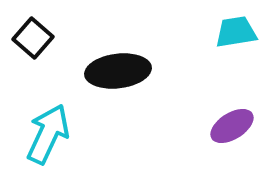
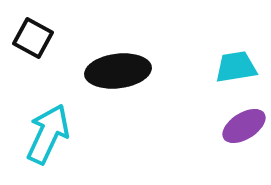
cyan trapezoid: moved 35 px down
black square: rotated 12 degrees counterclockwise
purple ellipse: moved 12 px right
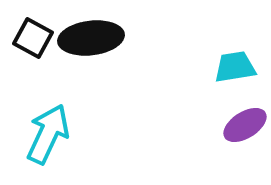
cyan trapezoid: moved 1 px left
black ellipse: moved 27 px left, 33 px up
purple ellipse: moved 1 px right, 1 px up
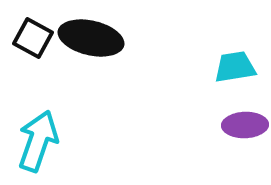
black ellipse: rotated 20 degrees clockwise
purple ellipse: rotated 30 degrees clockwise
cyan arrow: moved 10 px left, 7 px down; rotated 6 degrees counterclockwise
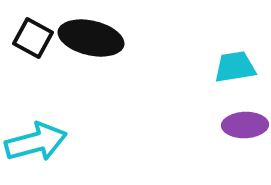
cyan arrow: moved 2 px left, 1 px down; rotated 56 degrees clockwise
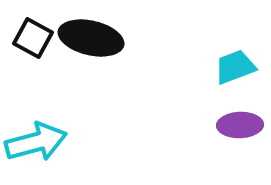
cyan trapezoid: rotated 12 degrees counterclockwise
purple ellipse: moved 5 px left
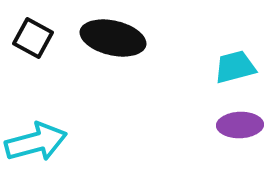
black ellipse: moved 22 px right
cyan trapezoid: rotated 6 degrees clockwise
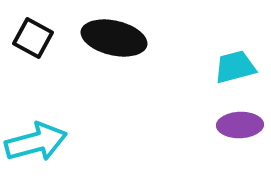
black ellipse: moved 1 px right
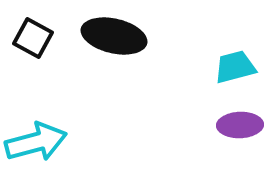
black ellipse: moved 2 px up
